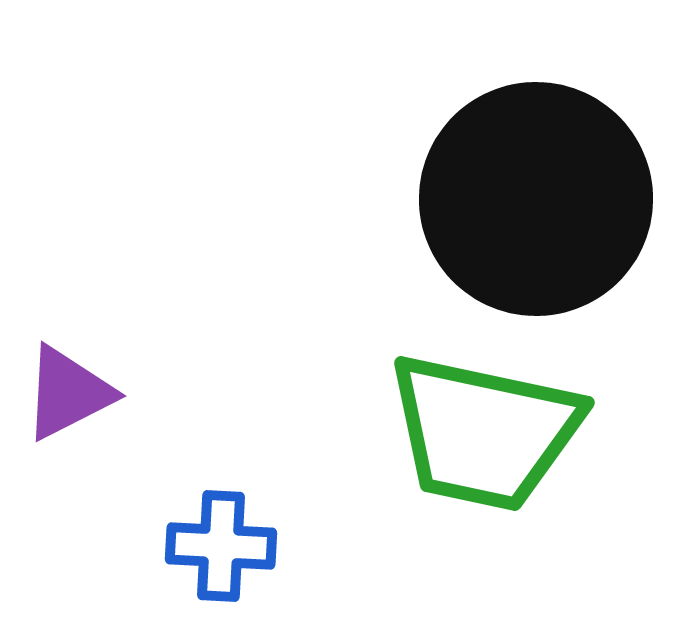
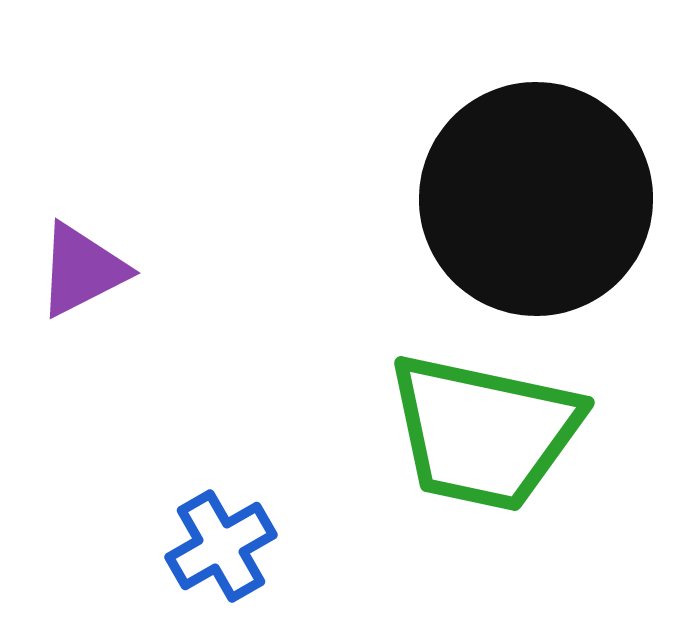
purple triangle: moved 14 px right, 123 px up
blue cross: rotated 33 degrees counterclockwise
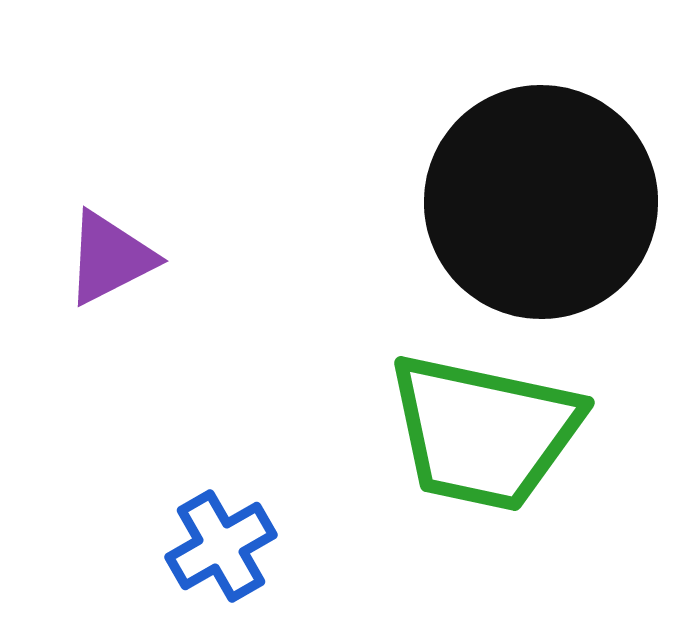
black circle: moved 5 px right, 3 px down
purple triangle: moved 28 px right, 12 px up
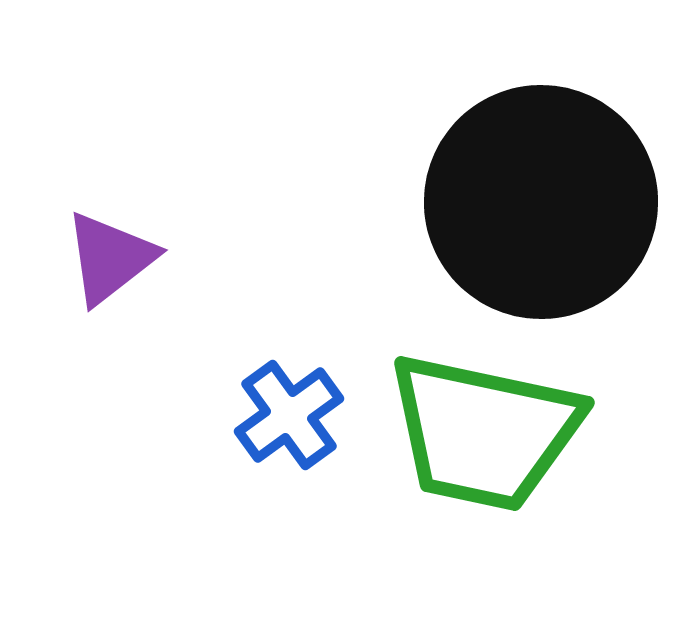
purple triangle: rotated 11 degrees counterclockwise
blue cross: moved 68 px right, 131 px up; rotated 6 degrees counterclockwise
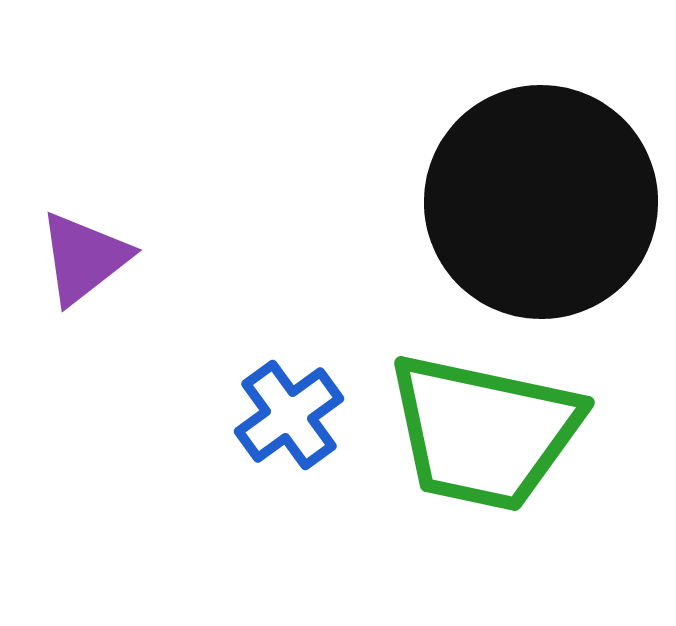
purple triangle: moved 26 px left
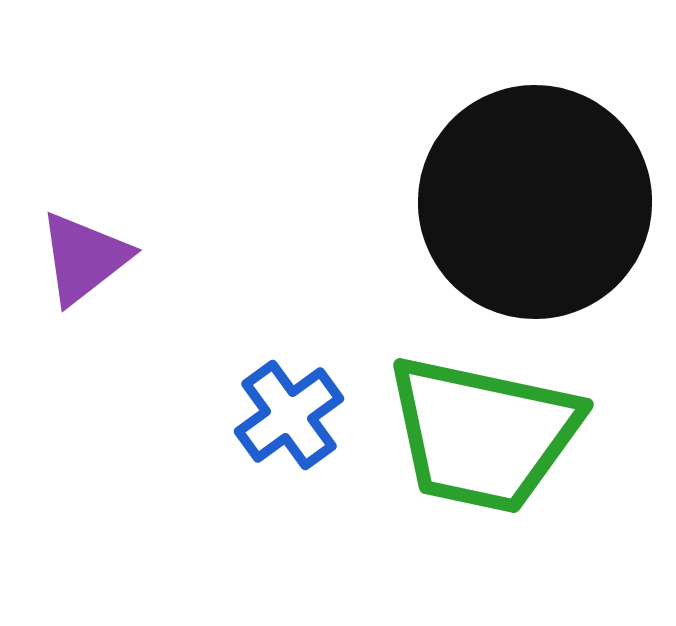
black circle: moved 6 px left
green trapezoid: moved 1 px left, 2 px down
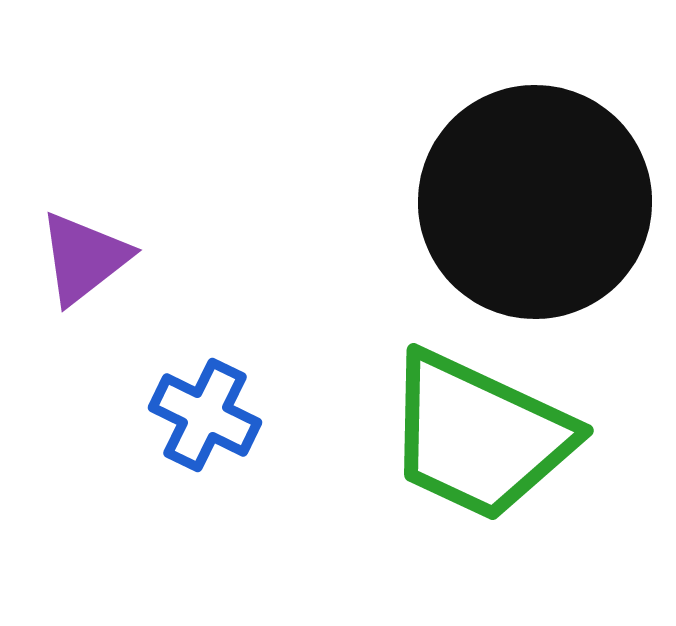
blue cross: moved 84 px left; rotated 28 degrees counterclockwise
green trapezoid: moved 4 px left, 2 px down; rotated 13 degrees clockwise
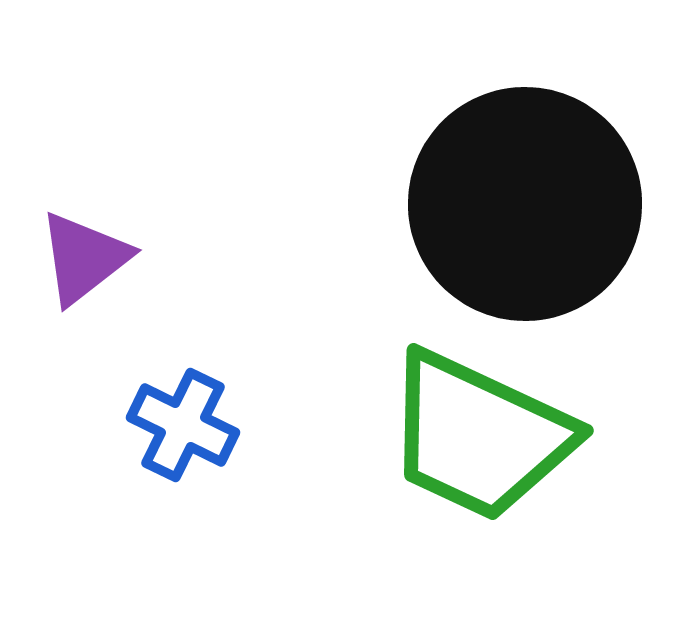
black circle: moved 10 px left, 2 px down
blue cross: moved 22 px left, 10 px down
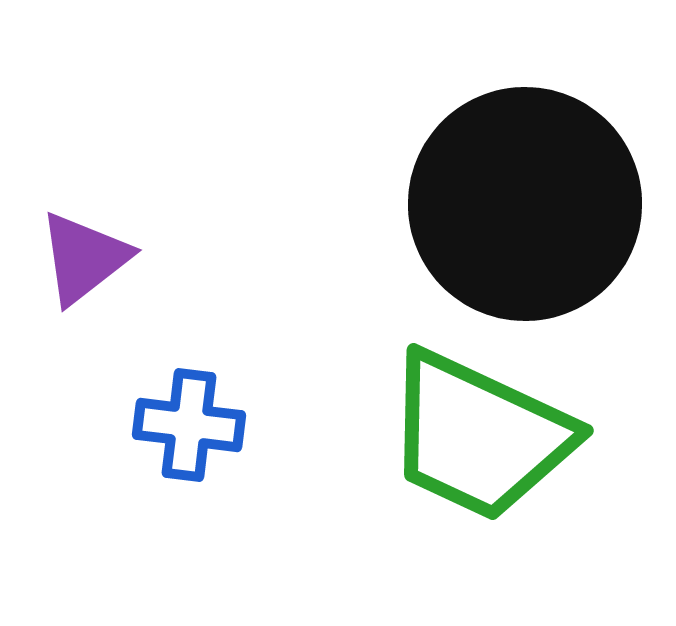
blue cross: moved 6 px right; rotated 19 degrees counterclockwise
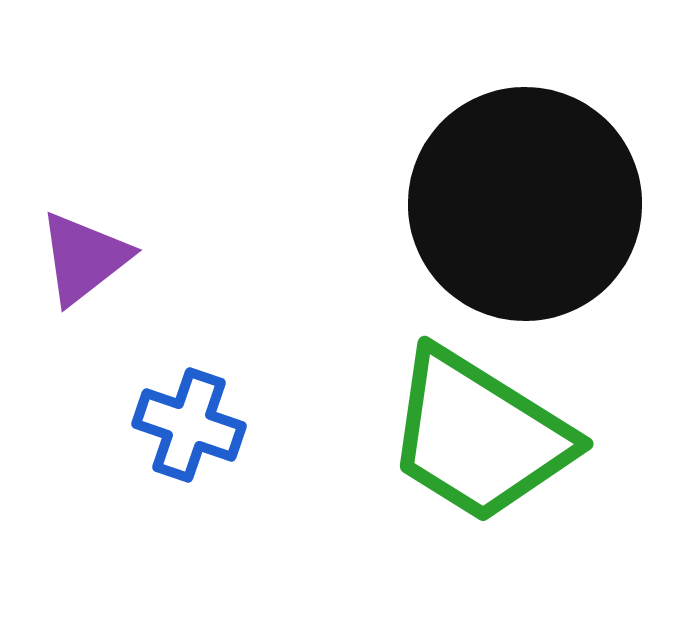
blue cross: rotated 12 degrees clockwise
green trapezoid: rotated 7 degrees clockwise
